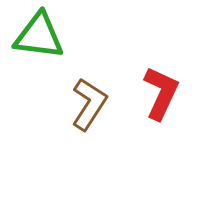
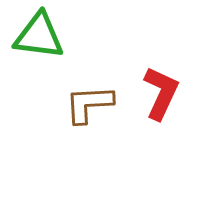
brown L-shape: rotated 126 degrees counterclockwise
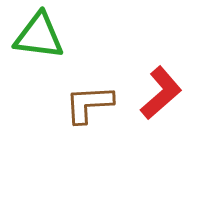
red L-shape: rotated 24 degrees clockwise
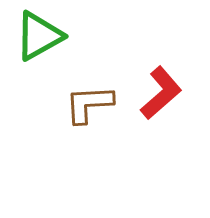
green triangle: rotated 36 degrees counterclockwise
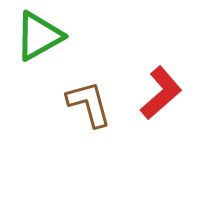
brown L-shape: rotated 78 degrees clockwise
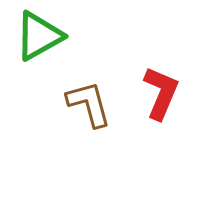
red L-shape: rotated 26 degrees counterclockwise
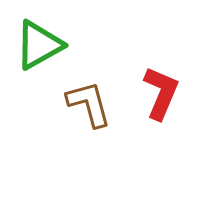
green triangle: moved 9 px down
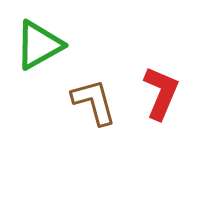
brown L-shape: moved 5 px right, 2 px up
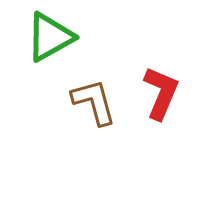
green triangle: moved 11 px right, 8 px up
